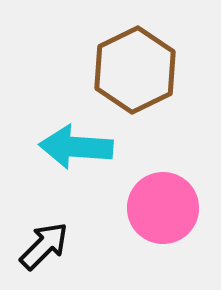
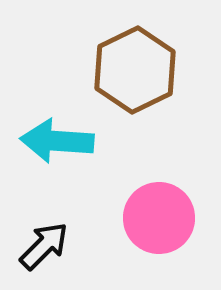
cyan arrow: moved 19 px left, 6 px up
pink circle: moved 4 px left, 10 px down
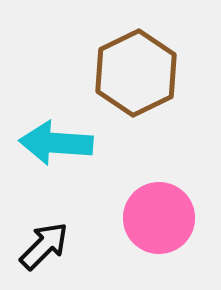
brown hexagon: moved 1 px right, 3 px down
cyan arrow: moved 1 px left, 2 px down
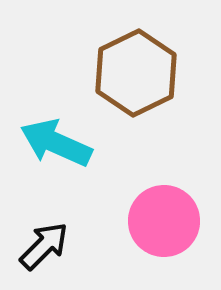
cyan arrow: rotated 20 degrees clockwise
pink circle: moved 5 px right, 3 px down
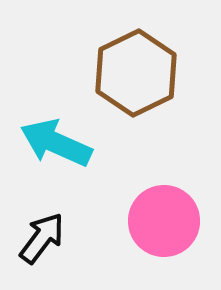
black arrow: moved 2 px left, 8 px up; rotated 8 degrees counterclockwise
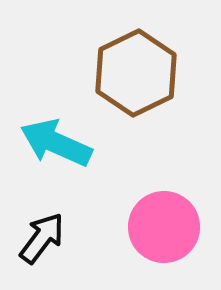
pink circle: moved 6 px down
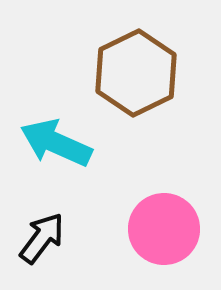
pink circle: moved 2 px down
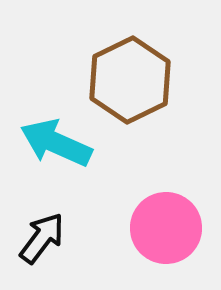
brown hexagon: moved 6 px left, 7 px down
pink circle: moved 2 px right, 1 px up
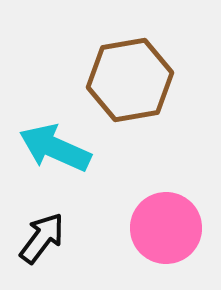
brown hexagon: rotated 16 degrees clockwise
cyan arrow: moved 1 px left, 5 px down
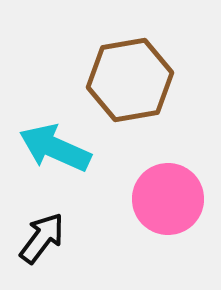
pink circle: moved 2 px right, 29 px up
